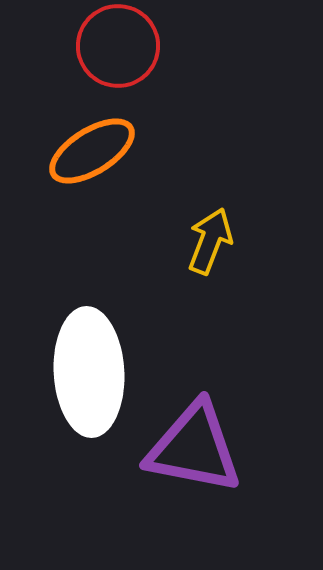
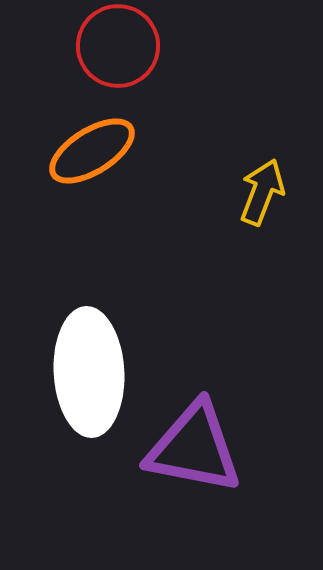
yellow arrow: moved 52 px right, 49 px up
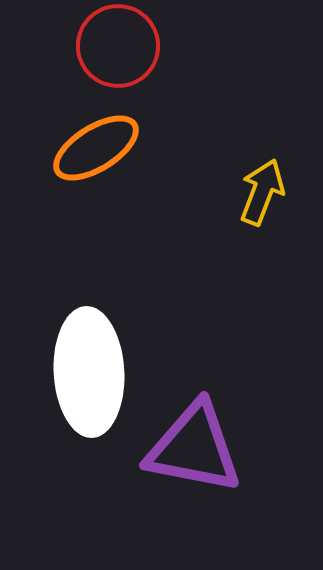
orange ellipse: moved 4 px right, 3 px up
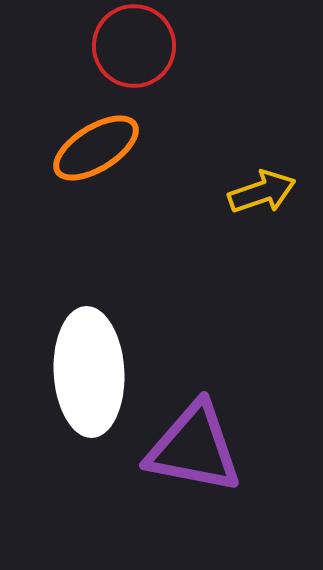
red circle: moved 16 px right
yellow arrow: rotated 50 degrees clockwise
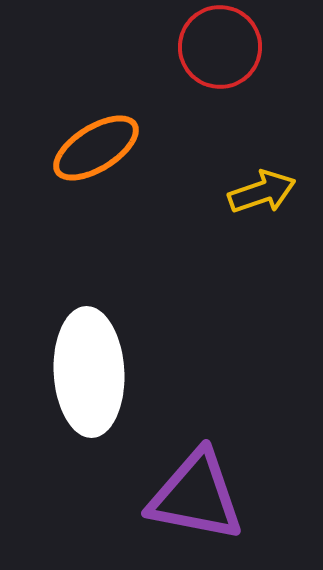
red circle: moved 86 px right, 1 px down
purple triangle: moved 2 px right, 48 px down
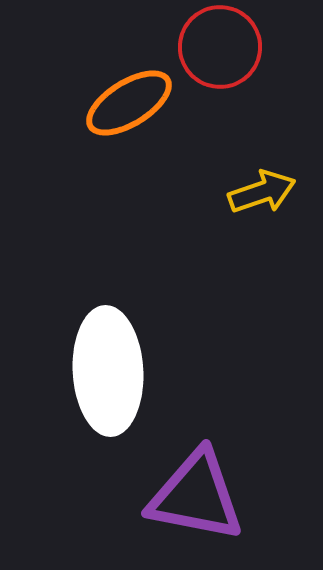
orange ellipse: moved 33 px right, 45 px up
white ellipse: moved 19 px right, 1 px up
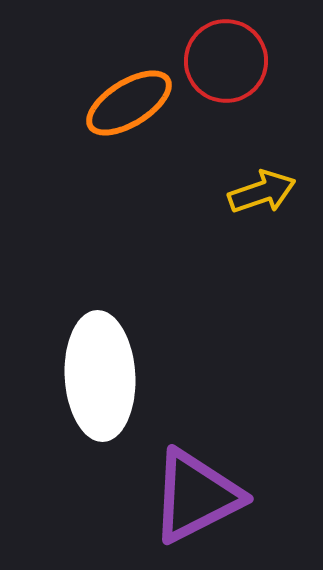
red circle: moved 6 px right, 14 px down
white ellipse: moved 8 px left, 5 px down
purple triangle: rotated 38 degrees counterclockwise
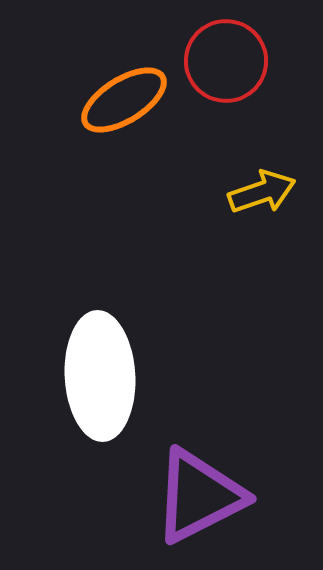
orange ellipse: moved 5 px left, 3 px up
purple triangle: moved 3 px right
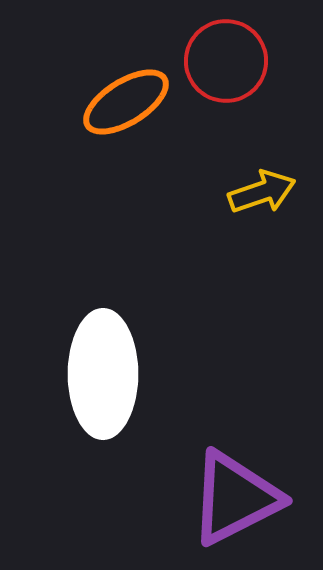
orange ellipse: moved 2 px right, 2 px down
white ellipse: moved 3 px right, 2 px up; rotated 3 degrees clockwise
purple triangle: moved 36 px right, 2 px down
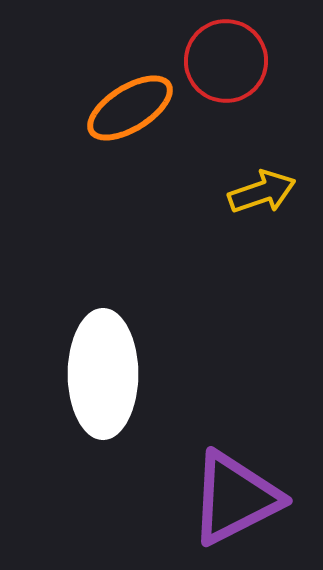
orange ellipse: moved 4 px right, 6 px down
